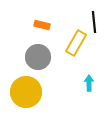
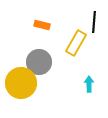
black line: rotated 10 degrees clockwise
gray circle: moved 1 px right, 5 px down
cyan arrow: moved 1 px down
yellow circle: moved 5 px left, 9 px up
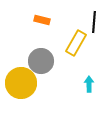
orange rectangle: moved 5 px up
gray circle: moved 2 px right, 1 px up
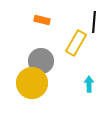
yellow circle: moved 11 px right
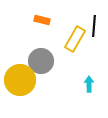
black line: moved 4 px down
yellow rectangle: moved 1 px left, 4 px up
yellow circle: moved 12 px left, 3 px up
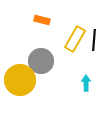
black line: moved 14 px down
cyan arrow: moved 3 px left, 1 px up
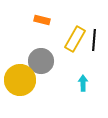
cyan arrow: moved 3 px left
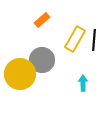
orange rectangle: rotated 56 degrees counterclockwise
gray circle: moved 1 px right, 1 px up
yellow circle: moved 6 px up
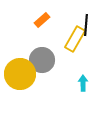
black line: moved 8 px left, 15 px up
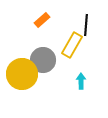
yellow rectangle: moved 3 px left, 6 px down
gray circle: moved 1 px right
yellow circle: moved 2 px right
cyan arrow: moved 2 px left, 2 px up
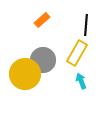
yellow rectangle: moved 5 px right, 8 px down
yellow circle: moved 3 px right
cyan arrow: rotated 21 degrees counterclockwise
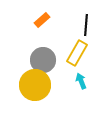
yellow circle: moved 10 px right, 11 px down
